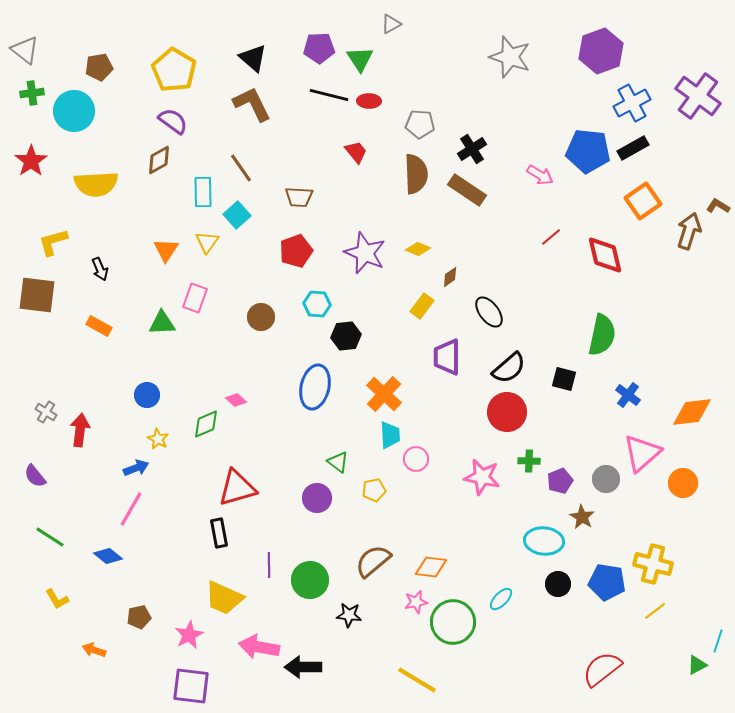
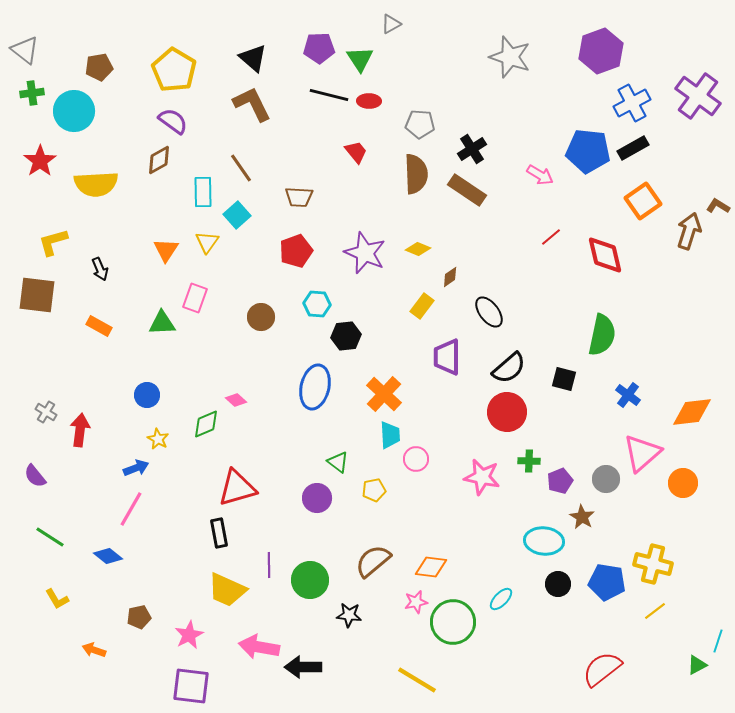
red star at (31, 161): moved 9 px right
yellow trapezoid at (224, 598): moved 3 px right, 8 px up
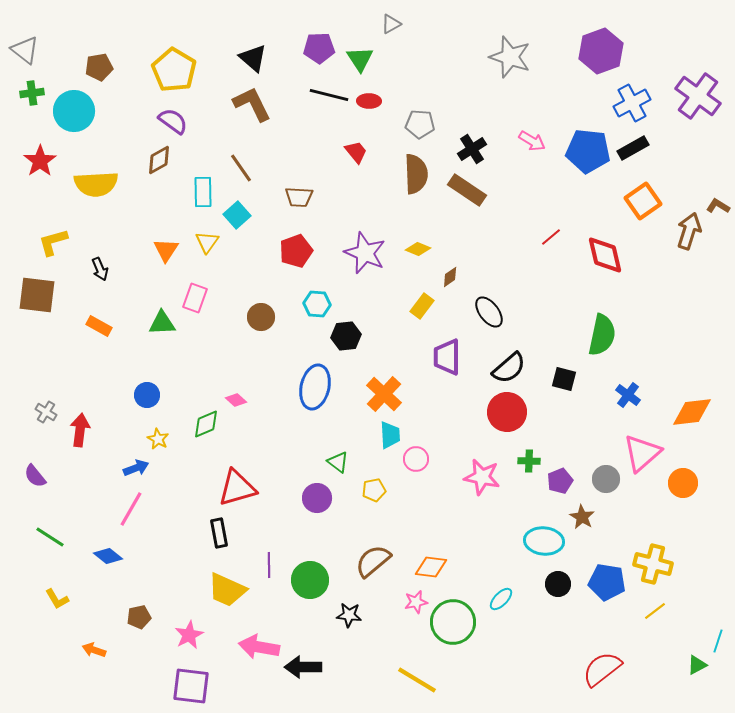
pink arrow at (540, 175): moved 8 px left, 34 px up
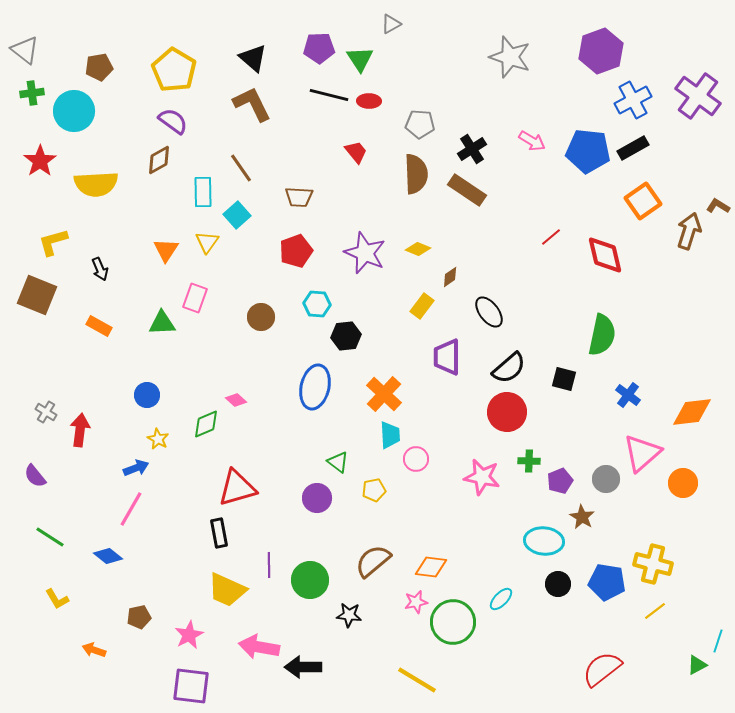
blue cross at (632, 103): moved 1 px right, 3 px up
brown square at (37, 295): rotated 15 degrees clockwise
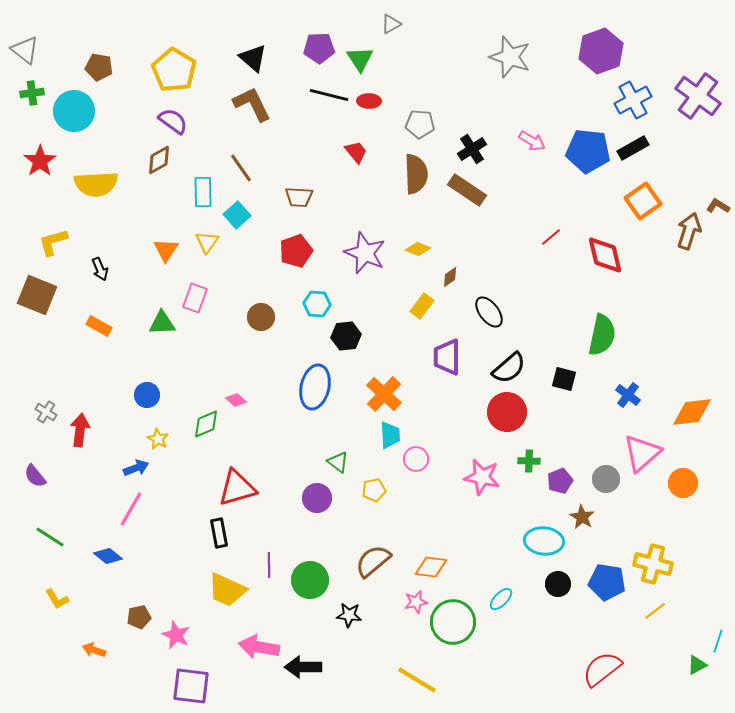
brown pentagon at (99, 67): rotated 20 degrees clockwise
pink star at (189, 635): moved 13 px left; rotated 20 degrees counterclockwise
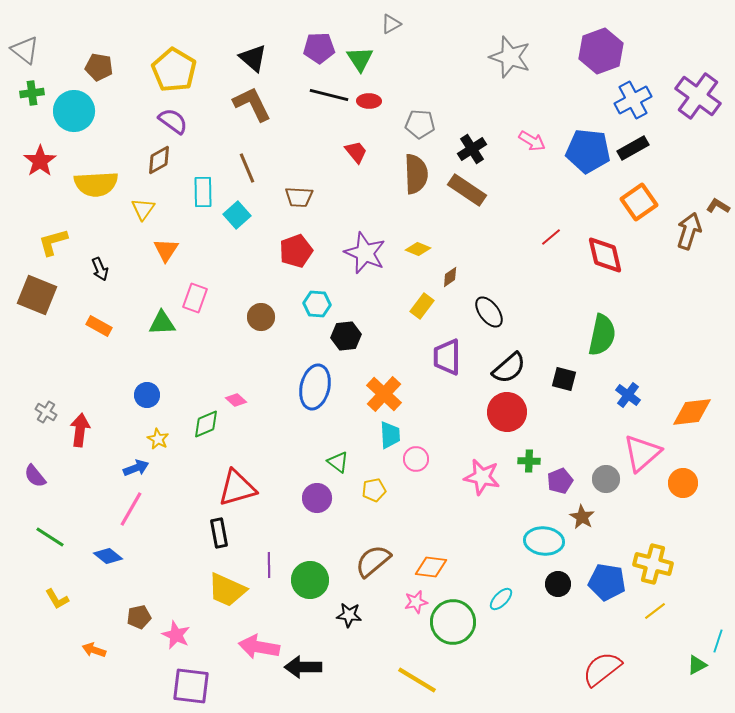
brown line at (241, 168): moved 6 px right; rotated 12 degrees clockwise
orange square at (643, 201): moved 4 px left, 1 px down
yellow triangle at (207, 242): moved 64 px left, 33 px up
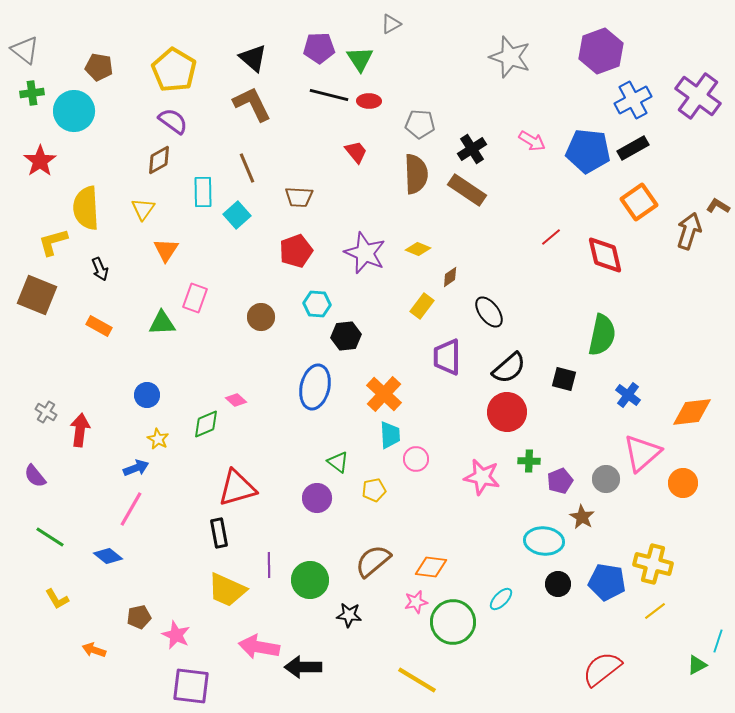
yellow semicircle at (96, 184): moved 10 px left, 24 px down; rotated 90 degrees clockwise
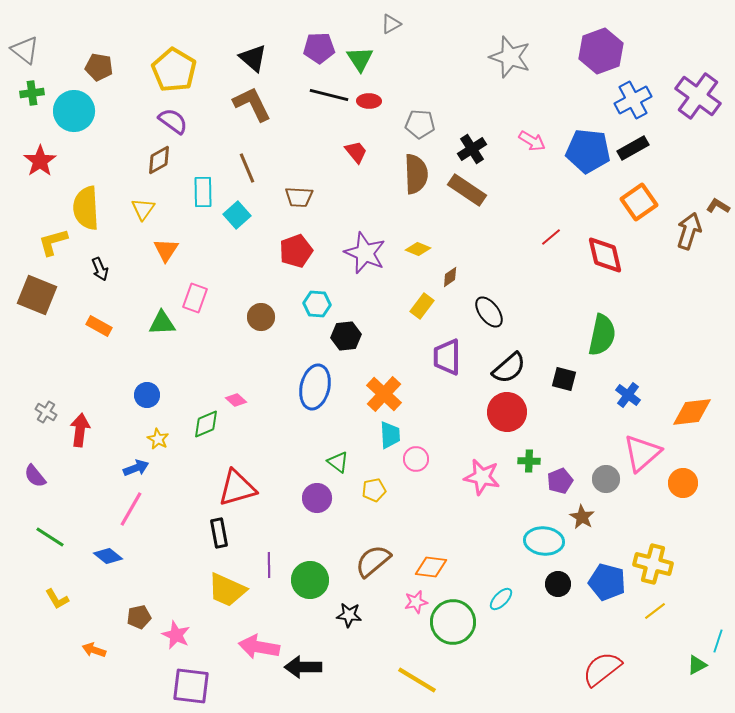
blue pentagon at (607, 582): rotated 6 degrees clockwise
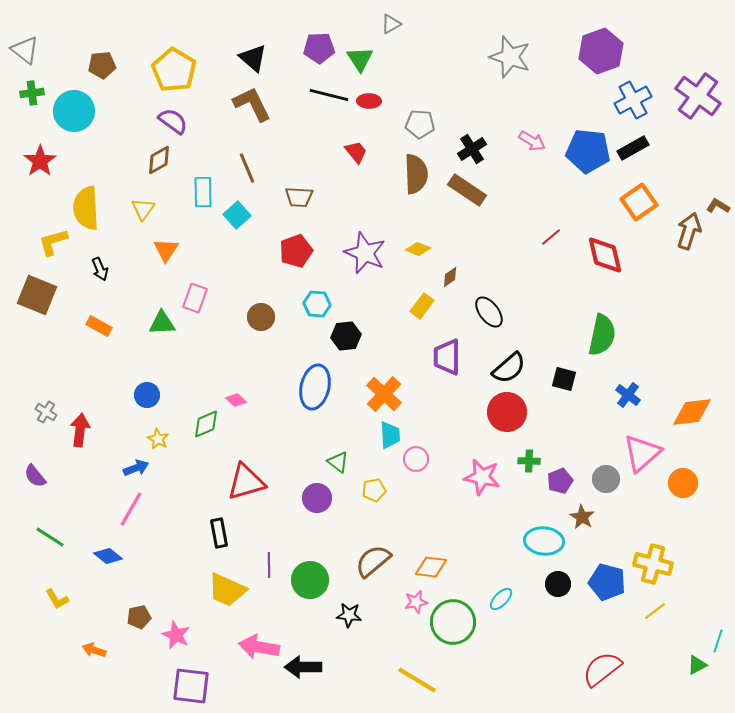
brown pentagon at (99, 67): moved 3 px right, 2 px up; rotated 16 degrees counterclockwise
red triangle at (237, 488): moved 9 px right, 6 px up
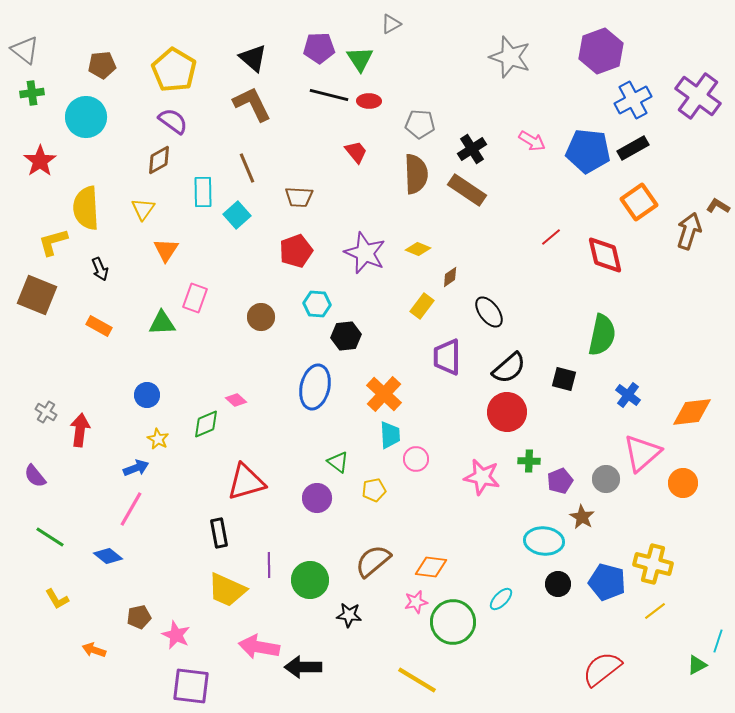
cyan circle at (74, 111): moved 12 px right, 6 px down
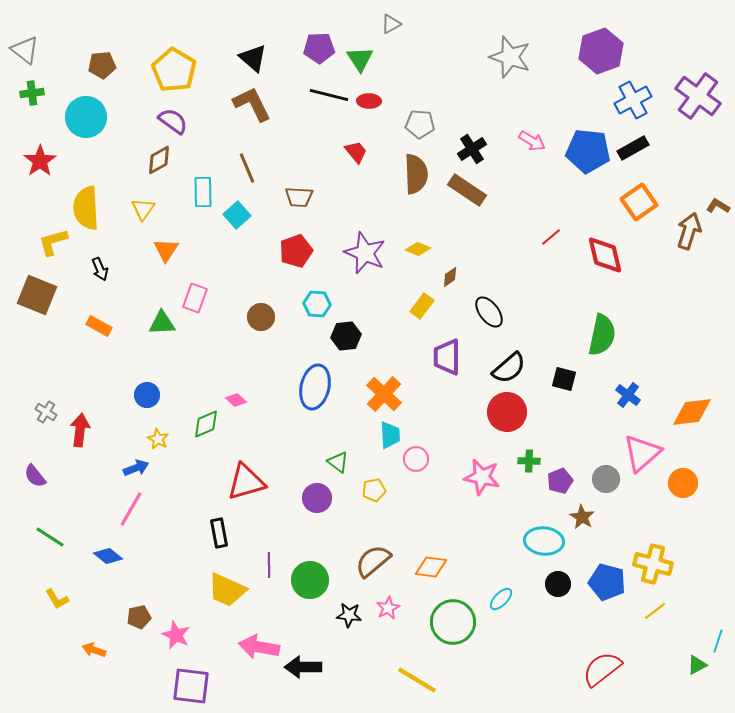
pink star at (416, 602): moved 28 px left, 6 px down; rotated 15 degrees counterclockwise
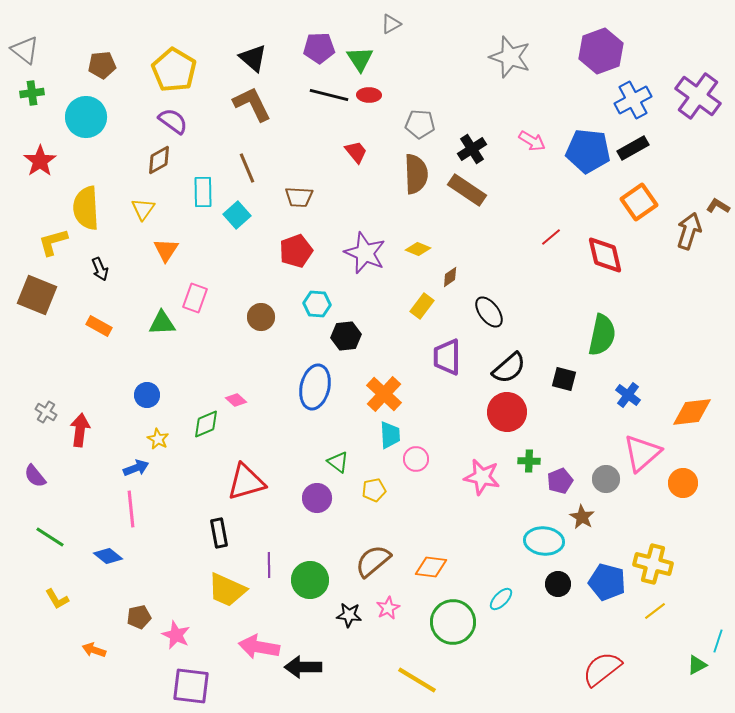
red ellipse at (369, 101): moved 6 px up
pink line at (131, 509): rotated 36 degrees counterclockwise
